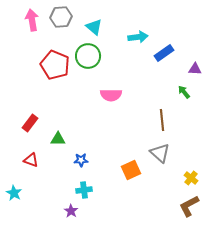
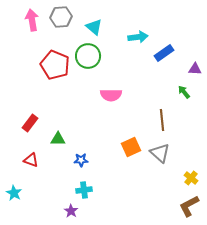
orange square: moved 23 px up
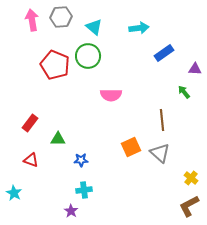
cyan arrow: moved 1 px right, 9 px up
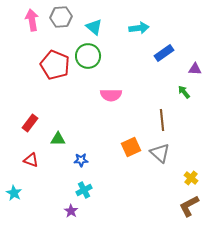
cyan cross: rotated 21 degrees counterclockwise
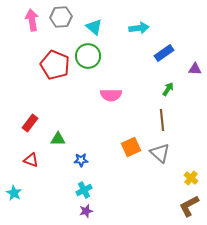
green arrow: moved 16 px left, 3 px up; rotated 72 degrees clockwise
purple star: moved 15 px right; rotated 24 degrees clockwise
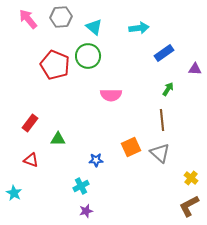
pink arrow: moved 4 px left, 1 px up; rotated 30 degrees counterclockwise
blue star: moved 15 px right
cyan cross: moved 3 px left, 4 px up
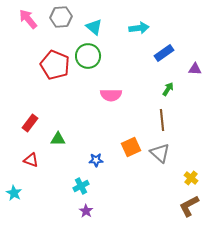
purple star: rotated 24 degrees counterclockwise
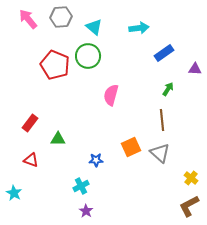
pink semicircle: rotated 105 degrees clockwise
